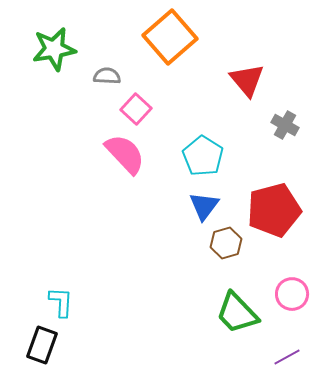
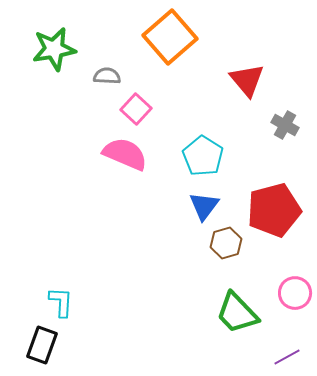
pink semicircle: rotated 24 degrees counterclockwise
pink circle: moved 3 px right, 1 px up
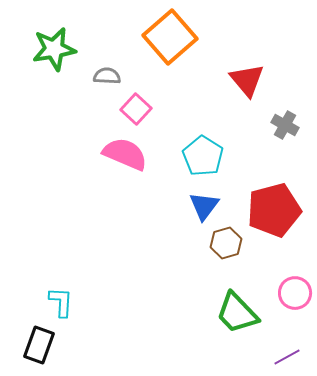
black rectangle: moved 3 px left
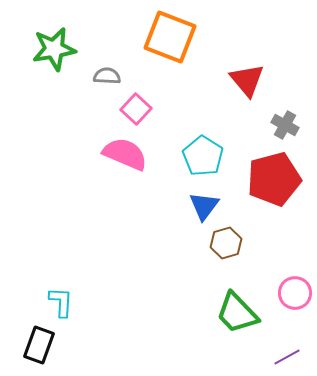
orange square: rotated 28 degrees counterclockwise
red pentagon: moved 31 px up
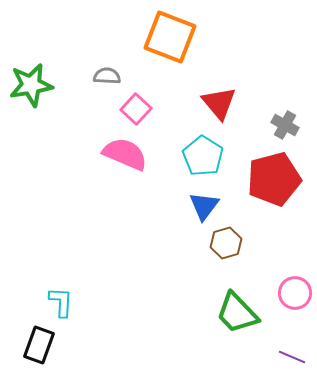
green star: moved 23 px left, 36 px down
red triangle: moved 28 px left, 23 px down
purple line: moved 5 px right; rotated 52 degrees clockwise
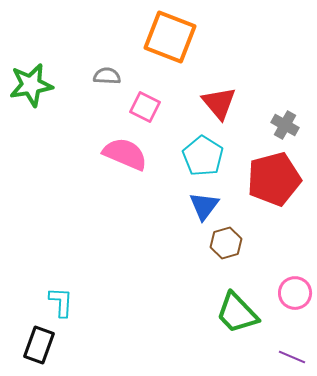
pink square: moved 9 px right, 2 px up; rotated 16 degrees counterclockwise
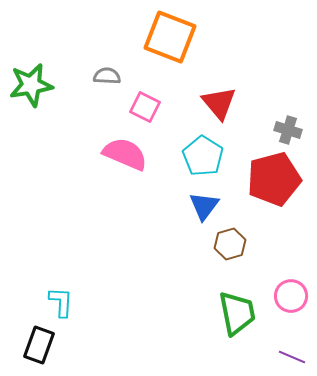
gray cross: moved 3 px right, 5 px down; rotated 12 degrees counterclockwise
brown hexagon: moved 4 px right, 1 px down
pink circle: moved 4 px left, 3 px down
green trapezoid: rotated 147 degrees counterclockwise
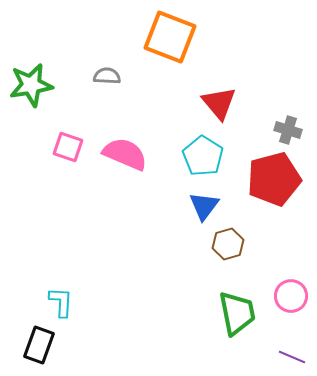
pink square: moved 77 px left, 40 px down; rotated 8 degrees counterclockwise
brown hexagon: moved 2 px left
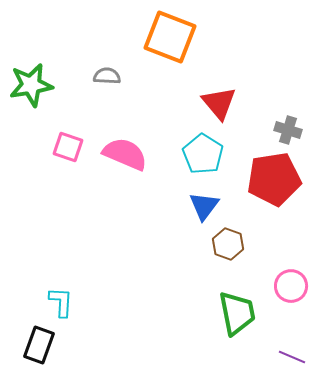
cyan pentagon: moved 2 px up
red pentagon: rotated 6 degrees clockwise
brown hexagon: rotated 24 degrees counterclockwise
pink circle: moved 10 px up
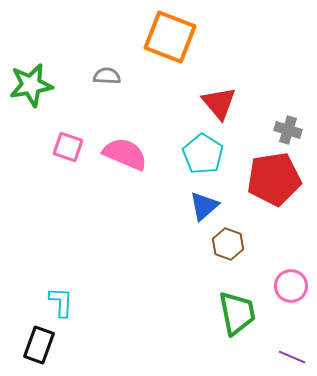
blue triangle: rotated 12 degrees clockwise
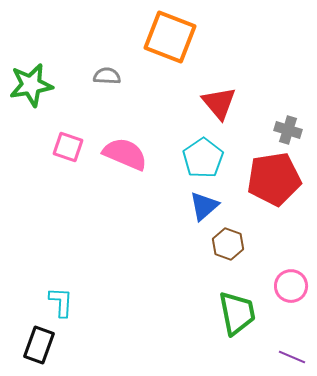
cyan pentagon: moved 4 px down; rotated 6 degrees clockwise
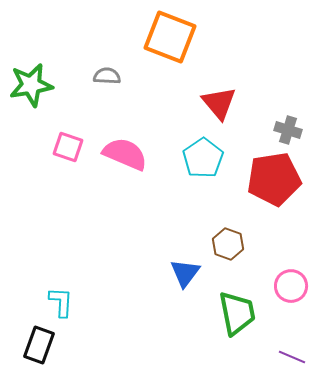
blue triangle: moved 19 px left, 67 px down; rotated 12 degrees counterclockwise
